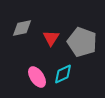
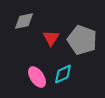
gray diamond: moved 2 px right, 7 px up
gray pentagon: moved 2 px up
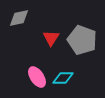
gray diamond: moved 5 px left, 3 px up
cyan diamond: moved 4 px down; rotated 25 degrees clockwise
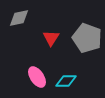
gray pentagon: moved 5 px right, 2 px up
cyan diamond: moved 3 px right, 3 px down
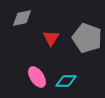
gray diamond: moved 3 px right
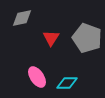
cyan diamond: moved 1 px right, 2 px down
